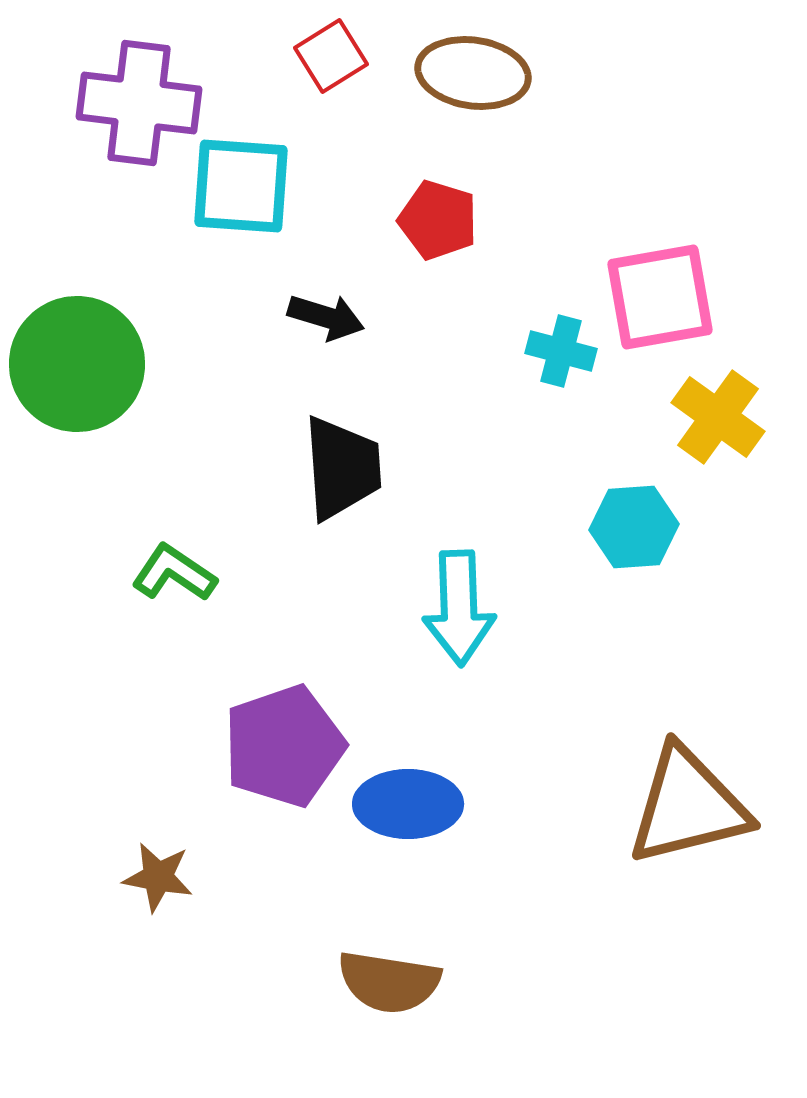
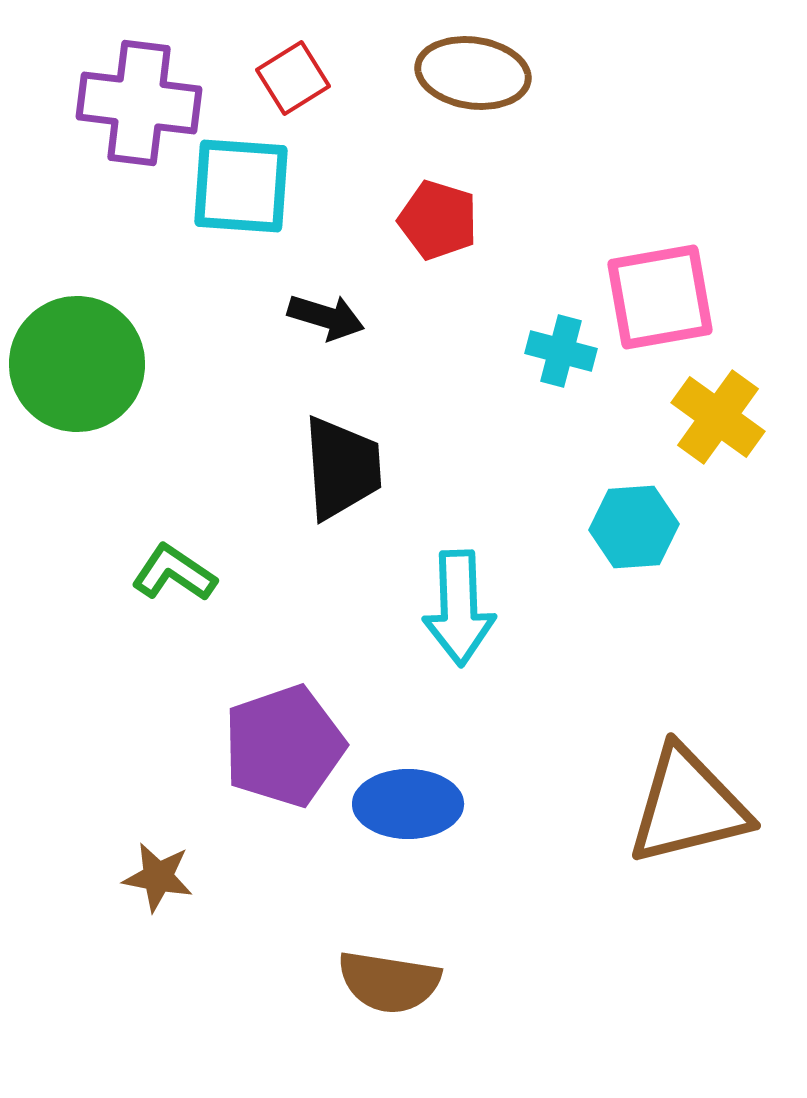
red square: moved 38 px left, 22 px down
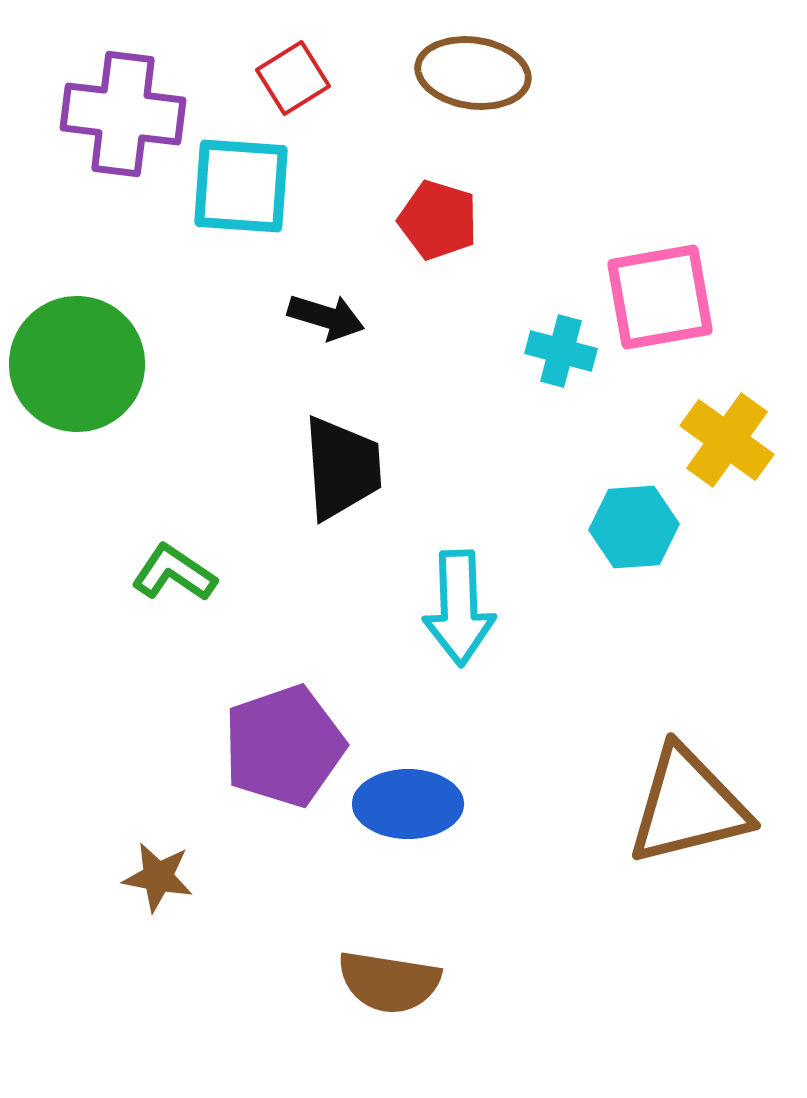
purple cross: moved 16 px left, 11 px down
yellow cross: moved 9 px right, 23 px down
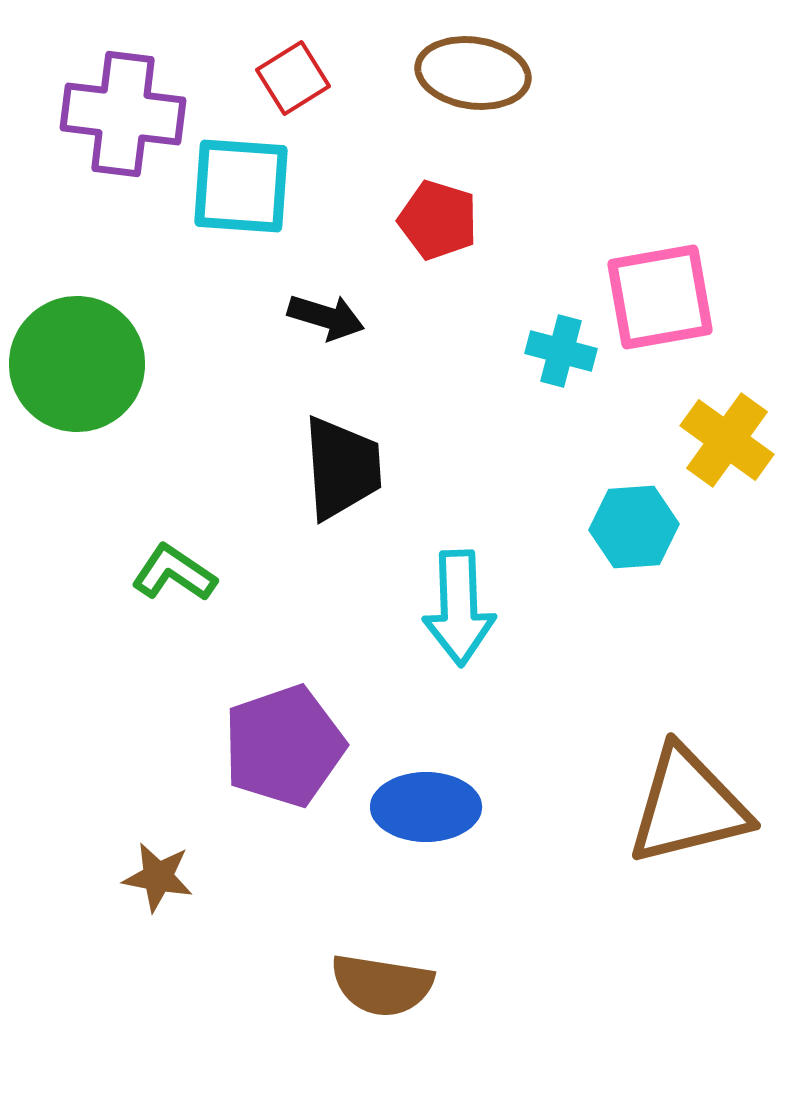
blue ellipse: moved 18 px right, 3 px down
brown semicircle: moved 7 px left, 3 px down
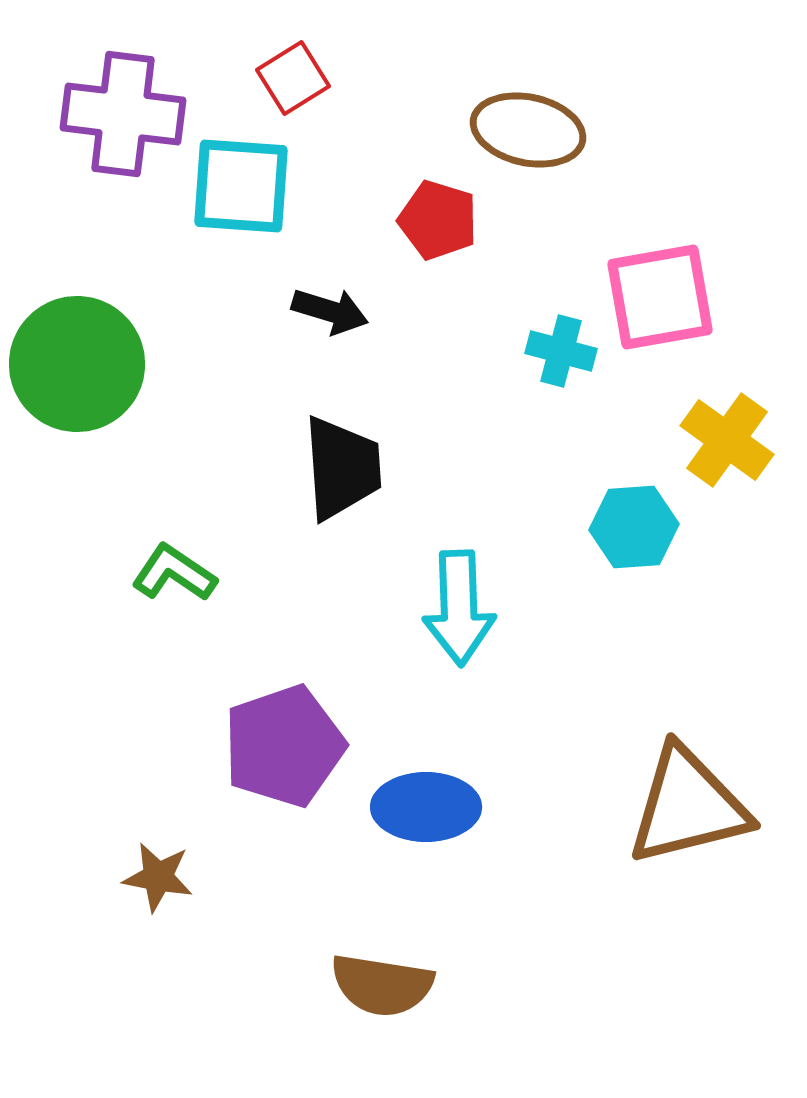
brown ellipse: moved 55 px right, 57 px down; rotated 4 degrees clockwise
black arrow: moved 4 px right, 6 px up
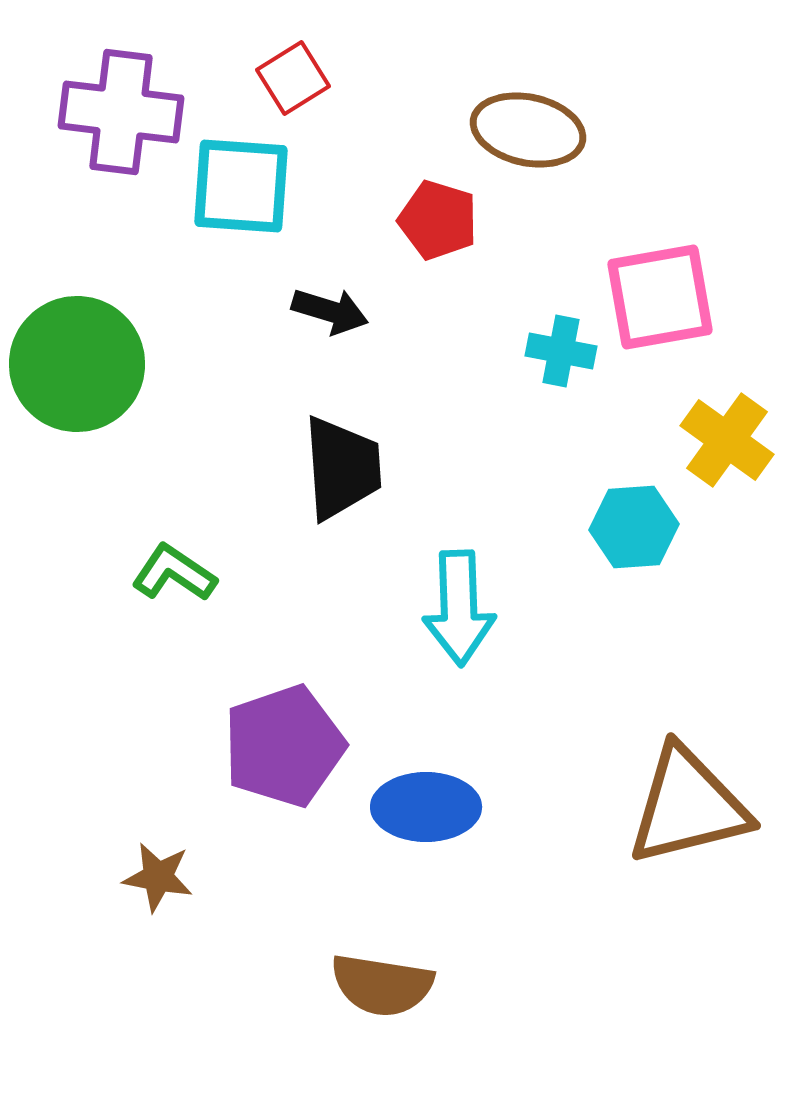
purple cross: moved 2 px left, 2 px up
cyan cross: rotated 4 degrees counterclockwise
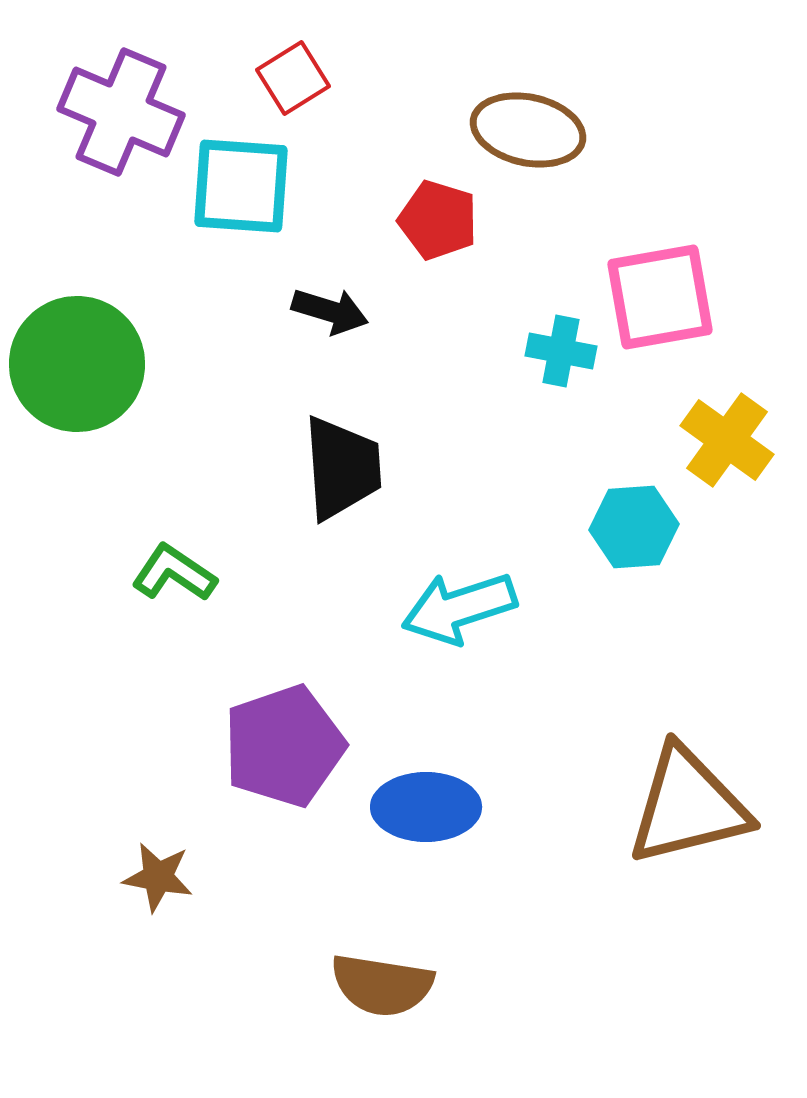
purple cross: rotated 16 degrees clockwise
cyan arrow: rotated 74 degrees clockwise
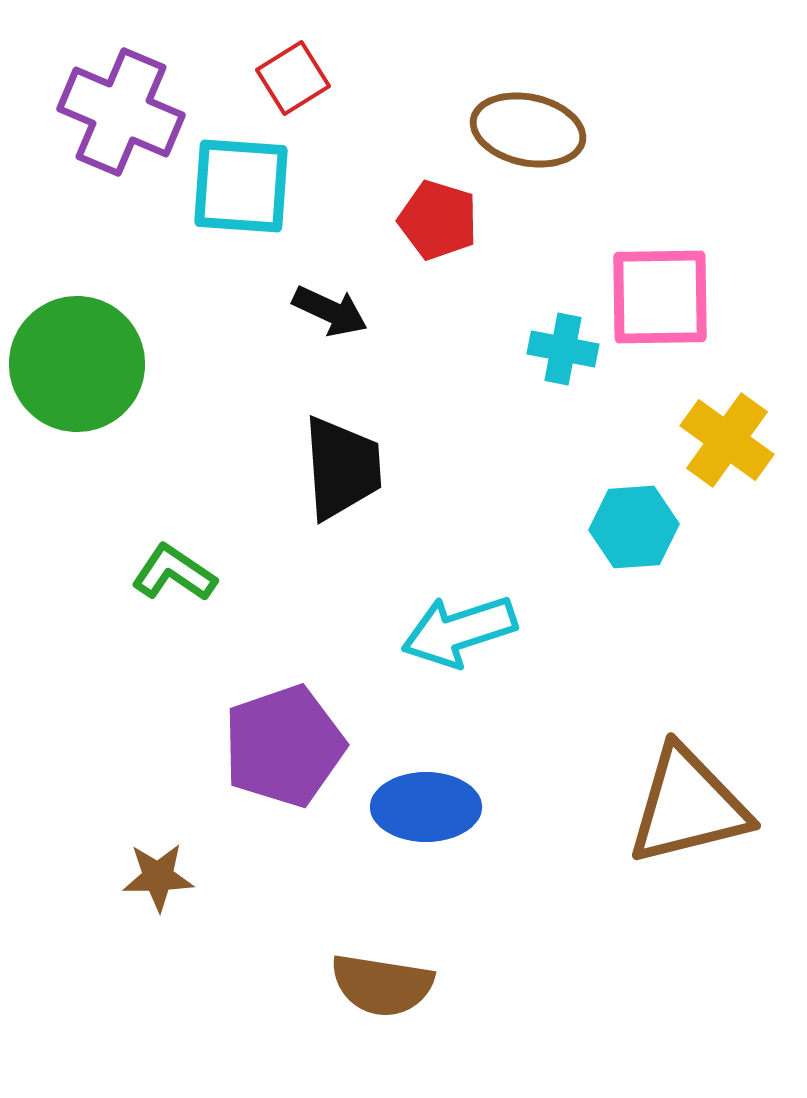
pink square: rotated 9 degrees clockwise
black arrow: rotated 8 degrees clockwise
cyan cross: moved 2 px right, 2 px up
cyan arrow: moved 23 px down
brown star: rotated 12 degrees counterclockwise
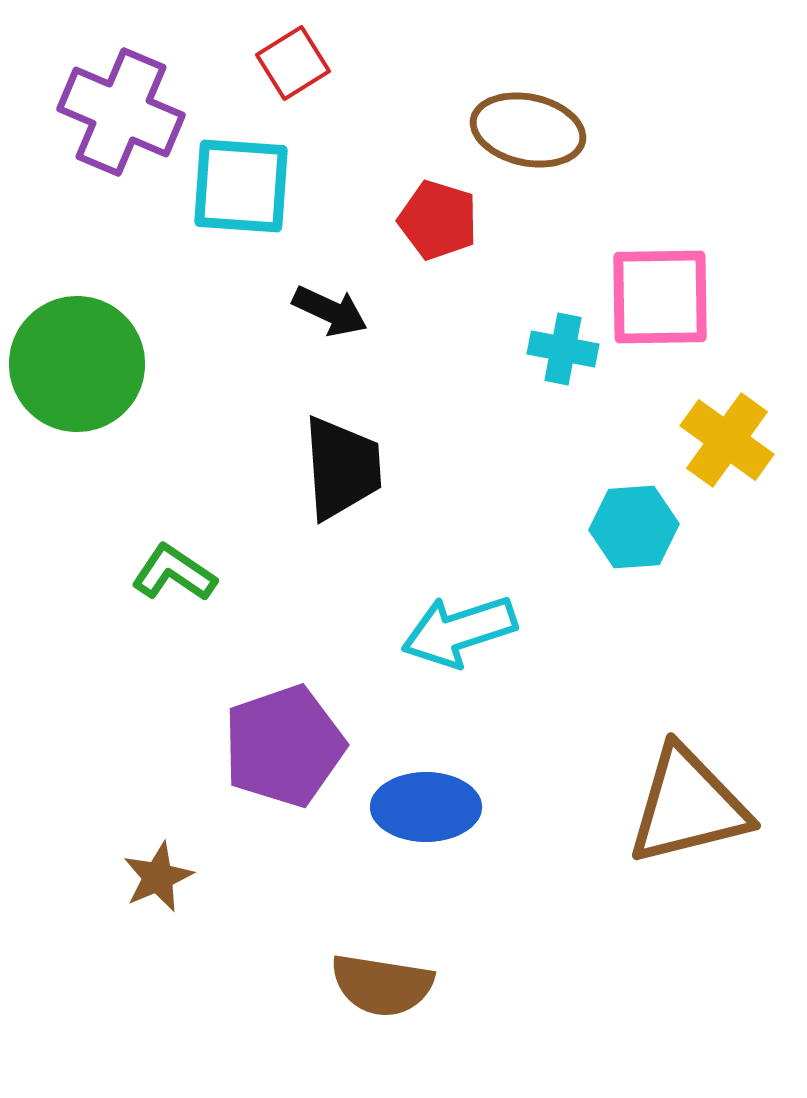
red square: moved 15 px up
brown star: rotated 22 degrees counterclockwise
